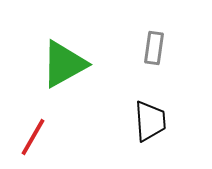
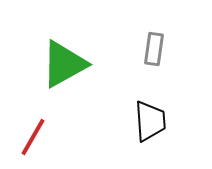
gray rectangle: moved 1 px down
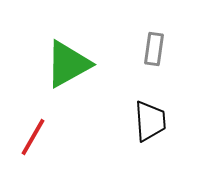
green triangle: moved 4 px right
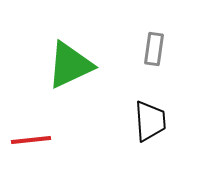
green triangle: moved 2 px right, 1 px down; rotated 4 degrees clockwise
red line: moved 2 px left, 3 px down; rotated 54 degrees clockwise
